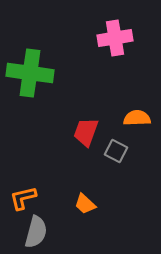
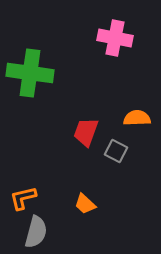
pink cross: rotated 20 degrees clockwise
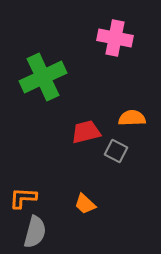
green cross: moved 13 px right, 4 px down; rotated 33 degrees counterclockwise
orange semicircle: moved 5 px left
red trapezoid: rotated 56 degrees clockwise
orange L-shape: rotated 16 degrees clockwise
gray semicircle: moved 1 px left
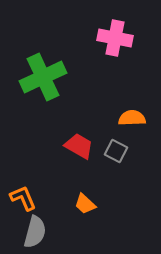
red trapezoid: moved 7 px left, 14 px down; rotated 44 degrees clockwise
orange L-shape: rotated 64 degrees clockwise
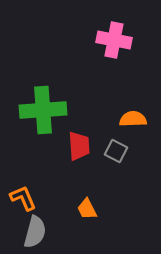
pink cross: moved 1 px left, 2 px down
green cross: moved 33 px down; rotated 21 degrees clockwise
orange semicircle: moved 1 px right, 1 px down
red trapezoid: rotated 56 degrees clockwise
orange trapezoid: moved 2 px right, 5 px down; rotated 20 degrees clockwise
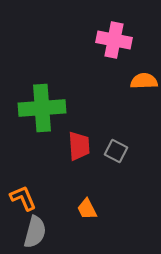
green cross: moved 1 px left, 2 px up
orange semicircle: moved 11 px right, 38 px up
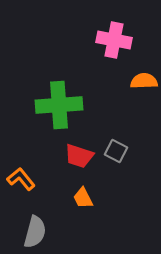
green cross: moved 17 px right, 3 px up
red trapezoid: moved 10 px down; rotated 112 degrees clockwise
orange L-shape: moved 2 px left, 19 px up; rotated 16 degrees counterclockwise
orange trapezoid: moved 4 px left, 11 px up
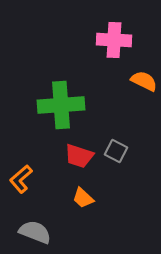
pink cross: rotated 8 degrees counterclockwise
orange semicircle: rotated 28 degrees clockwise
green cross: moved 2 px right
orange L-shape: rotated 92 degrees counterclockwise
orange trapezoid: rotated 20 degrees counterclockwise
gray semicircle: rotated 84 degrees counterclockwise
